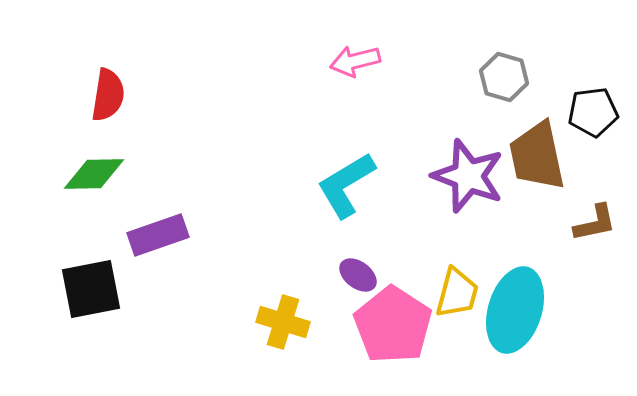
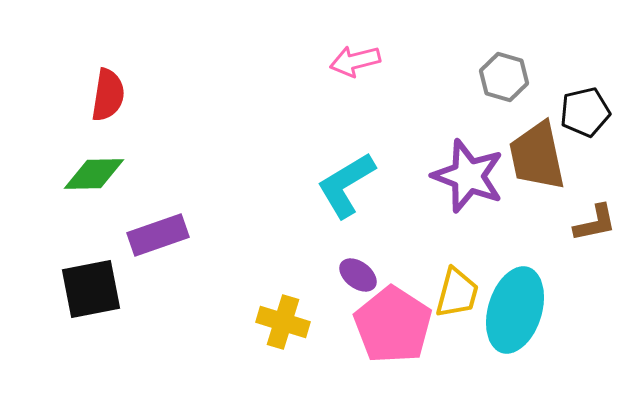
black pentagon: moved 8 px left; rotated 6 degrees counterclockwise
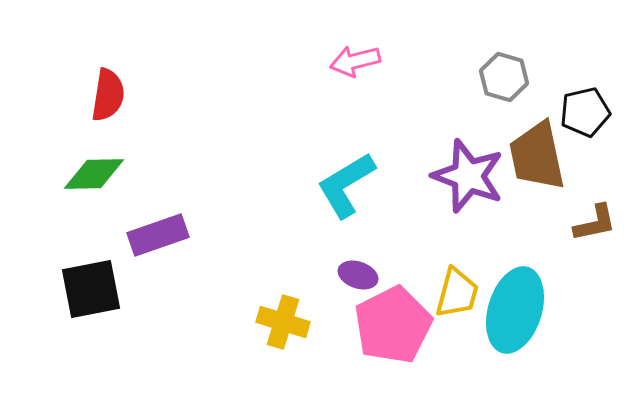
purple ellipse: rotated 18 degrees counterclockwise
pink pentagon: rotated 12 degrees clockwise
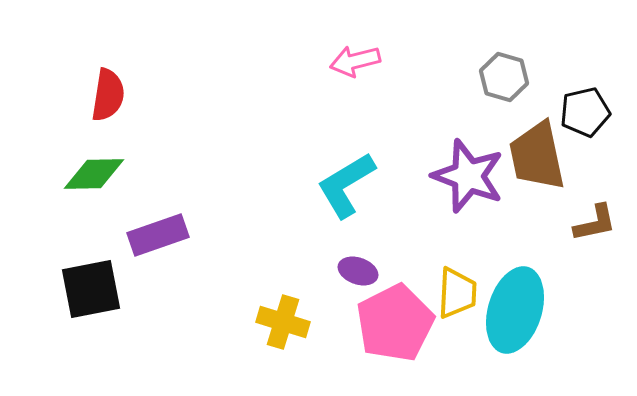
purple ellipse: moved 4 px up
yellow trapezoid: rotated 12 degrees counterclockwise
pink pentagon: moved 2 px right, 2 px up
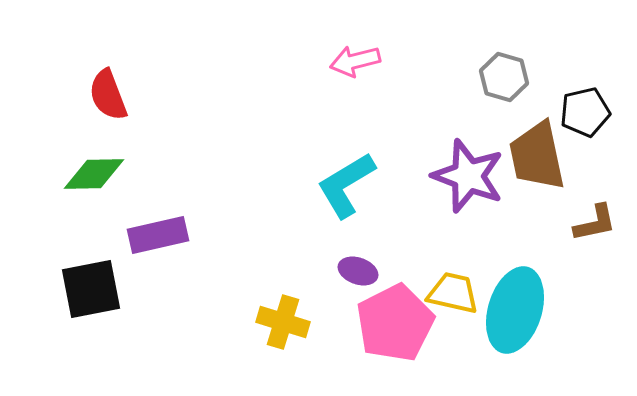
red semicircle: rotated 150 degrees clockwise
purple rectangle: rotated 6 degrees clockwise
yellow trapezoid: moved 4 px left; rotated 80 degrees counterclockwise
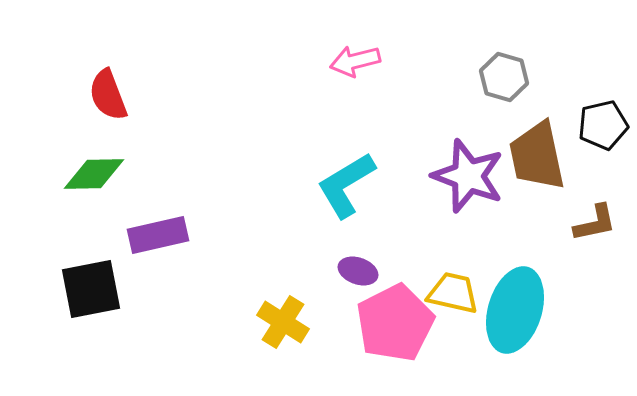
black pentagon: moved 18 px right, 13 px down
yellow cross: rotated 15 degrees clockwise
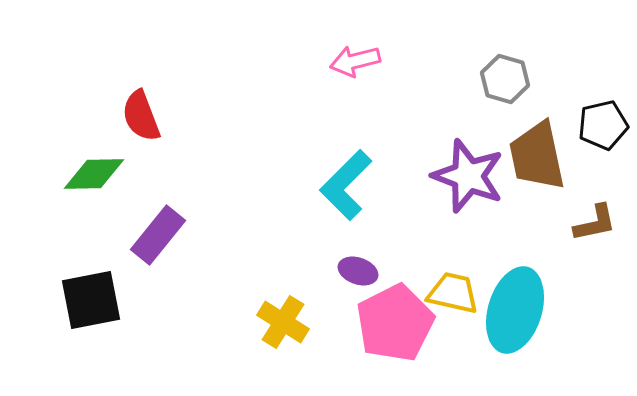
gray hexagon: moved 1 px right, 2 px down
red semicircle: moved 33 px right, 21 px down
cyan L-shape: rotated 14 degrees counterclockwise
purple rectangle: rotated 38 degrees counterclockwise
black square: moved 11 px down
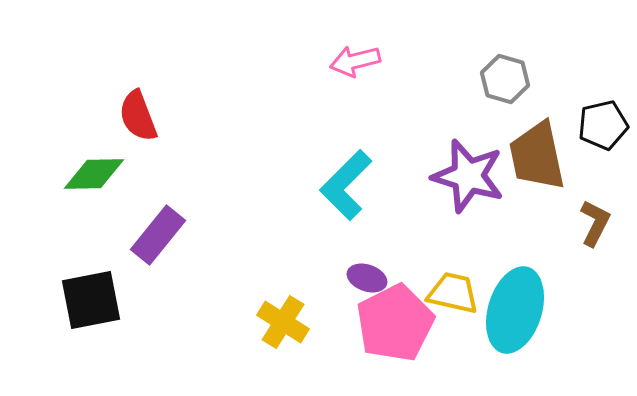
red semicircle: moved 3 px left
purple star: rotated 4 degrees counterclockwise
brown L-shape: rotated 51 degrees counterclockwise
purple ellipse: moved 9 px right, 7 px down
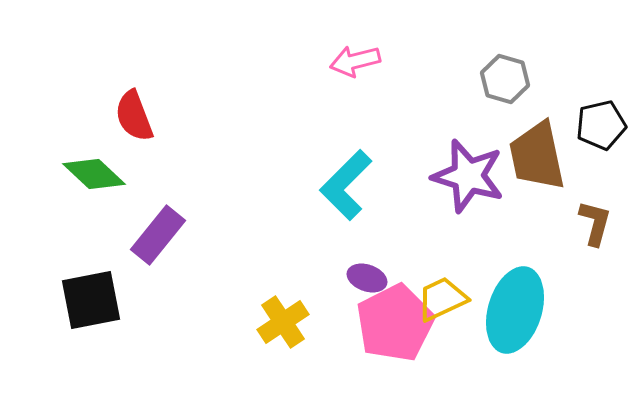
red semicircle: moved 4 px left
black pentagon: moved 2 px left
green diamond: rotated 44 degrees clockwise
brown L-shape: rotated 12 degrees counterclockwise
yellow trapezoid: moved 11 px left, 6 px down; rotated 38 degrees counterclockwise
yellow cross: rotated 24 degrees clockwise
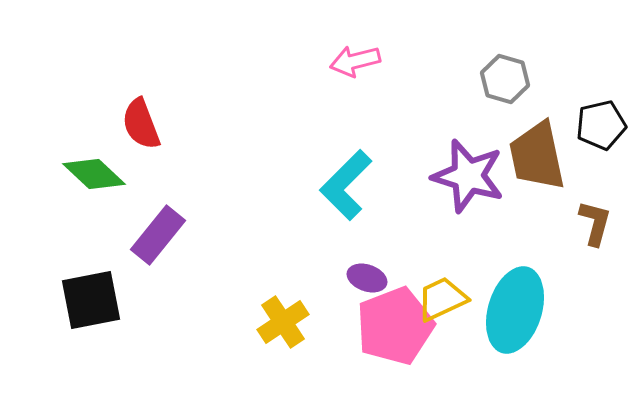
red semicircle: moved 7 px right, 8 px down
pink pentagon: moved 3 px down; rotated 6 degrees clockwise
